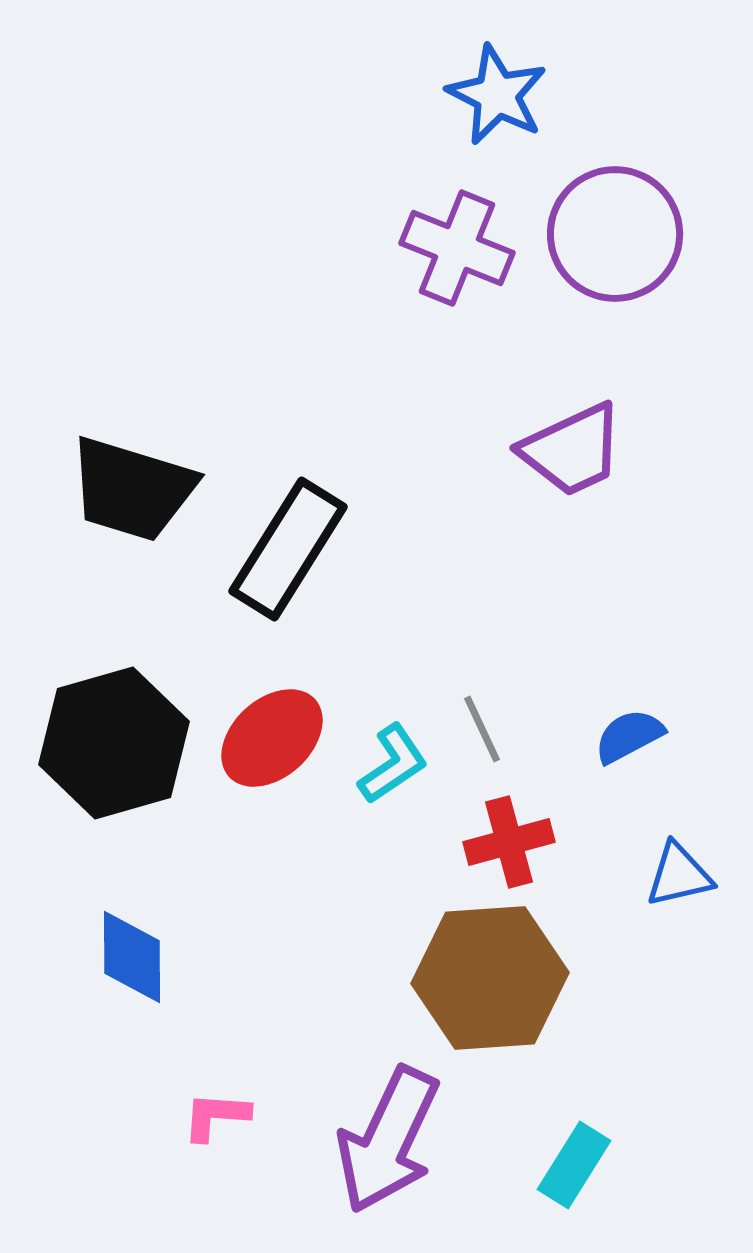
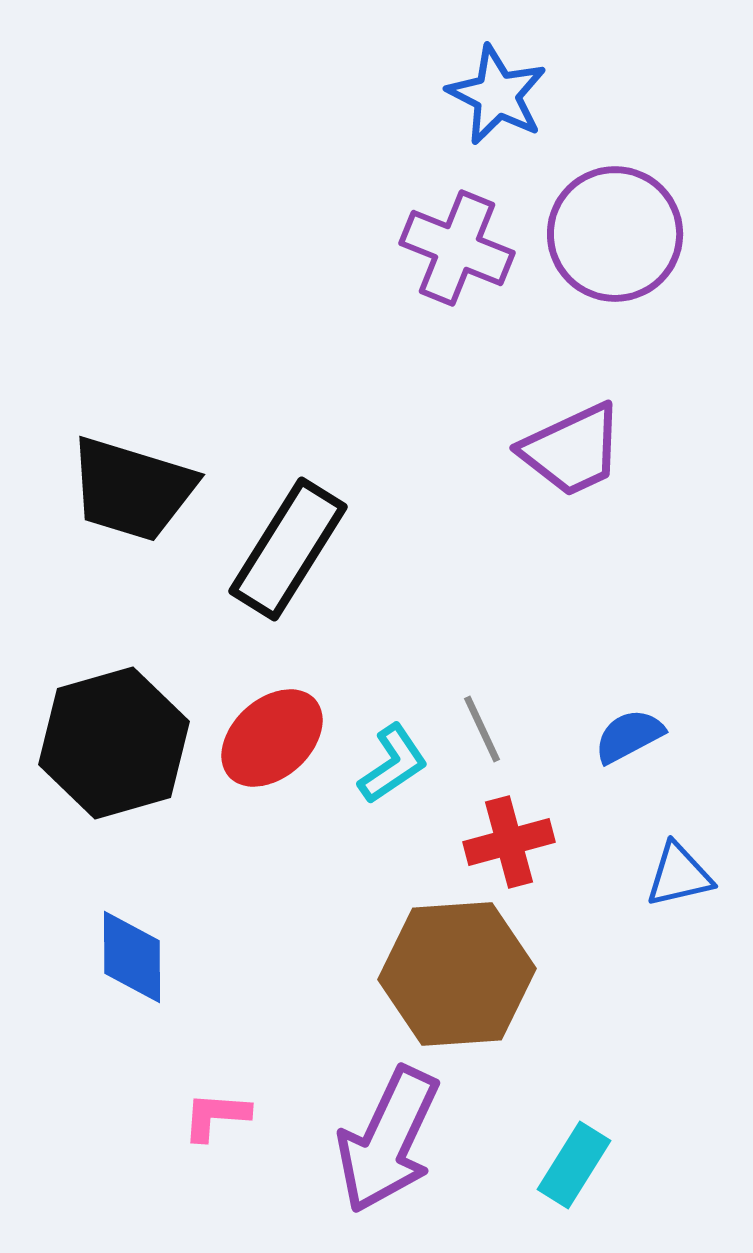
brown hexagon: moved 33 px left, 4 px up
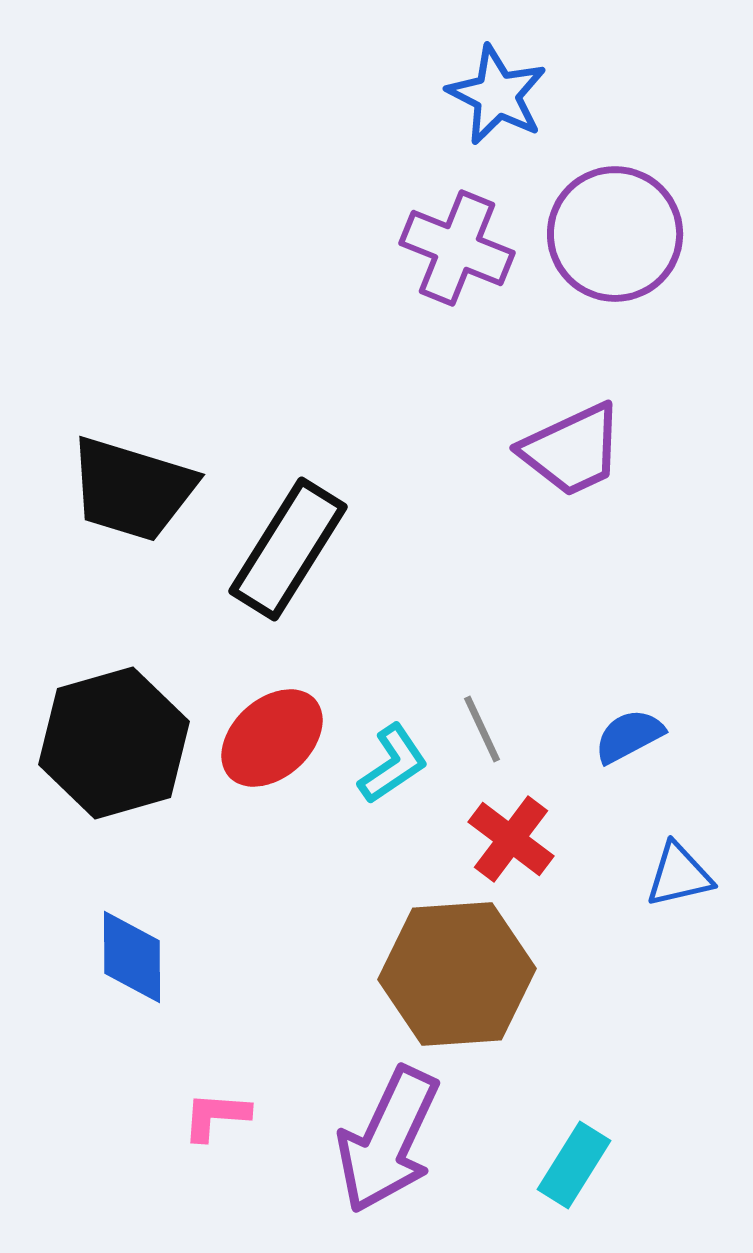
red cross: moved 2 px right, 3 px up; rotated 38 degrees counterclockwise
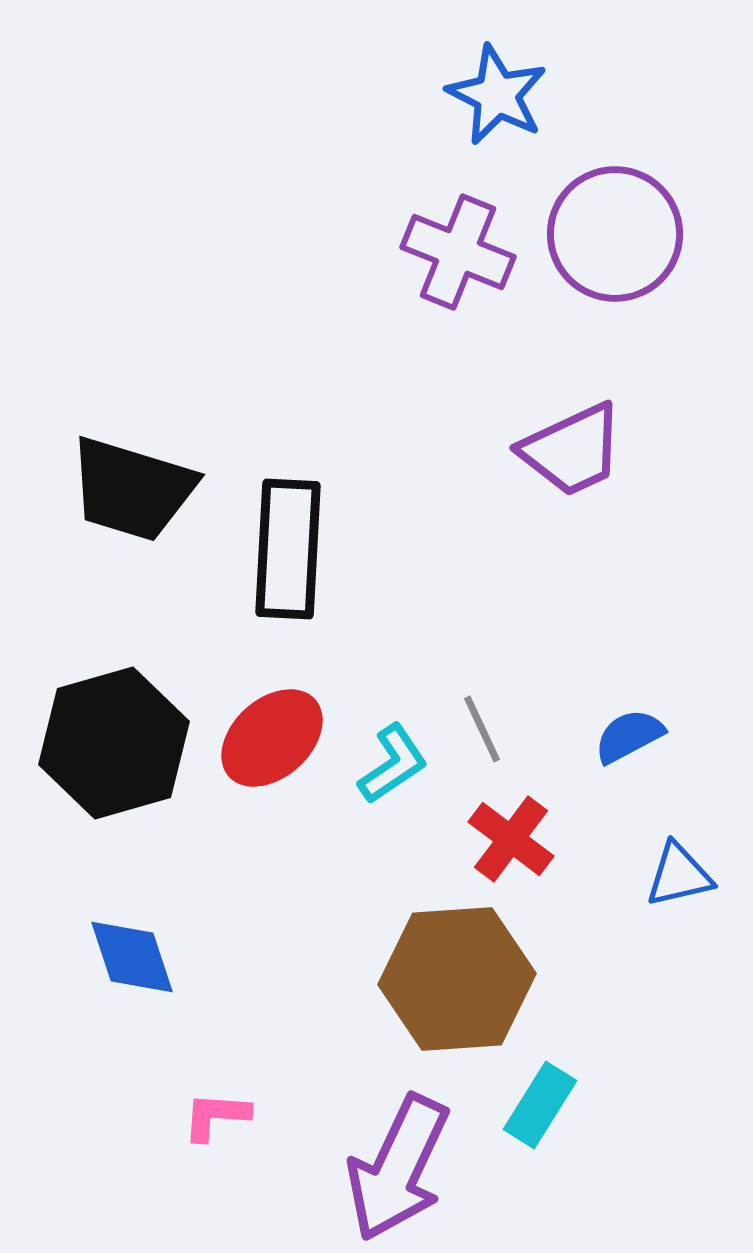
purple cross: moved 1 px right, 4 px down
black rectangle: rotated 29 degrees counterclockwise
blue diamond: rotated 18 degrees counterclockwise
brown hexagon: moved 5 px down
purple arrow: moved 10 px right, 28 px down
cyan rectangle: moved 34 px left, 60 px up
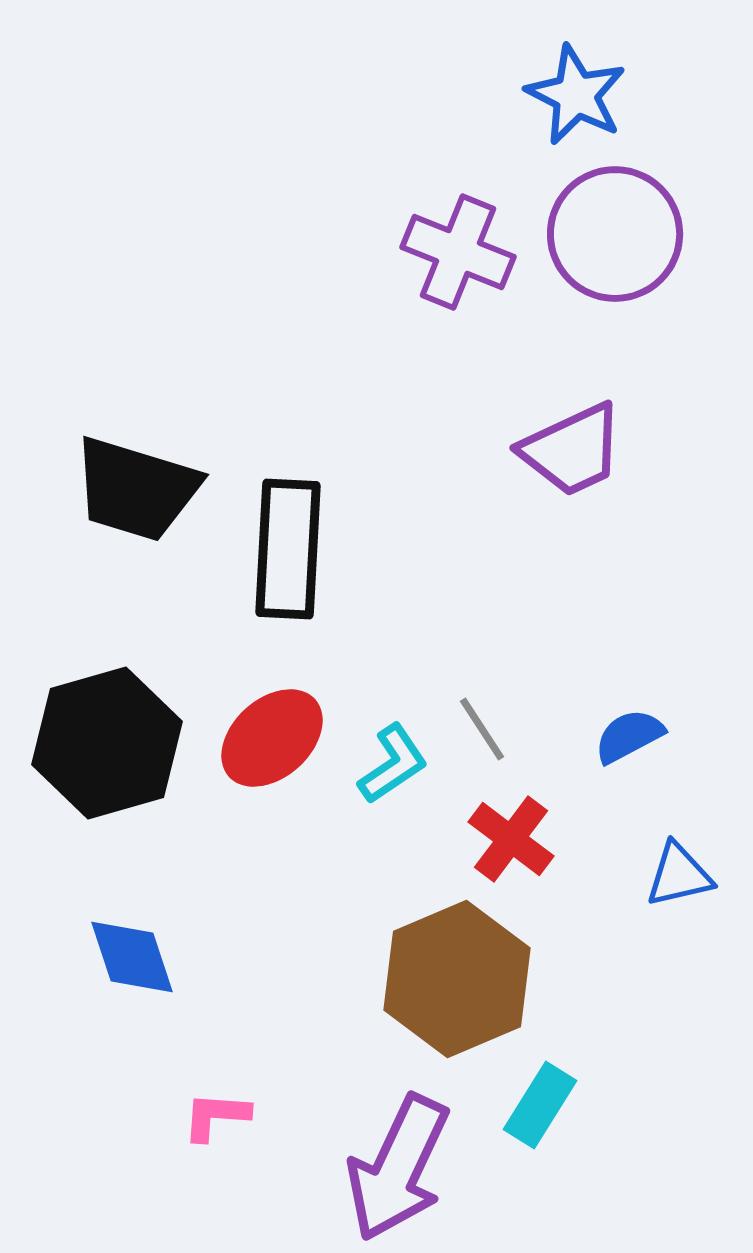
blue star: moved 79 px right
black trapezoid: moved 4 px right
gray line: rotated 8 degrees counterclockwise
black hexagon: moved 7 px left
brown hexagon: rotated 19 degrees counterclockwise
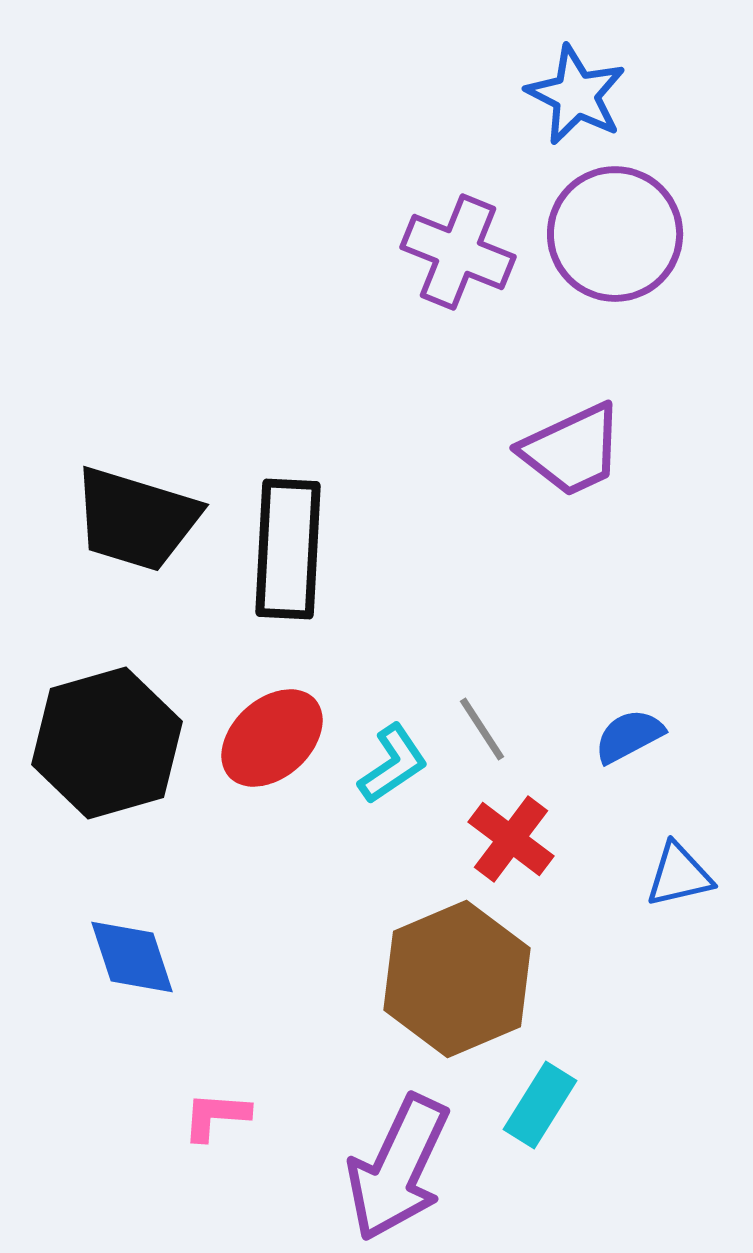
black trapezoid: moved 30 px down
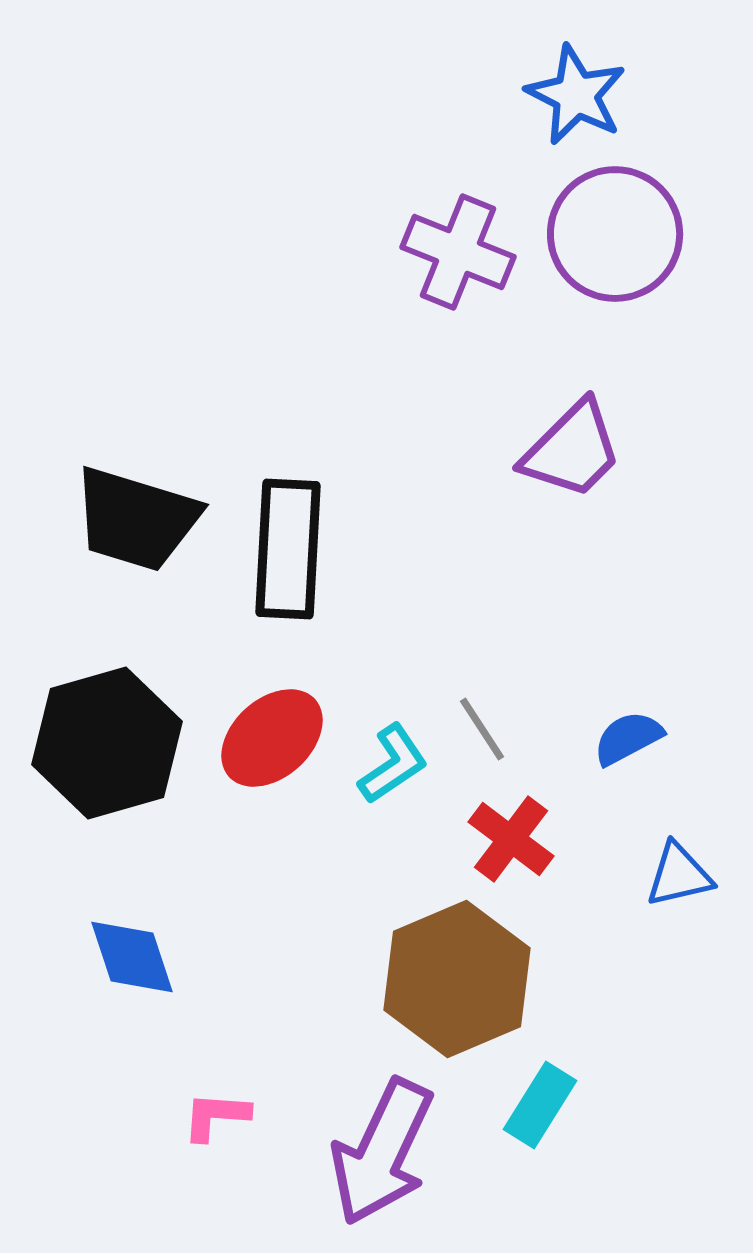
purple trapezoid: rotated 20 degrees counterclockwise
blue semicircle: moved 1 px left, 2 px down
purple arrow: moved 16 px left, 16 px up
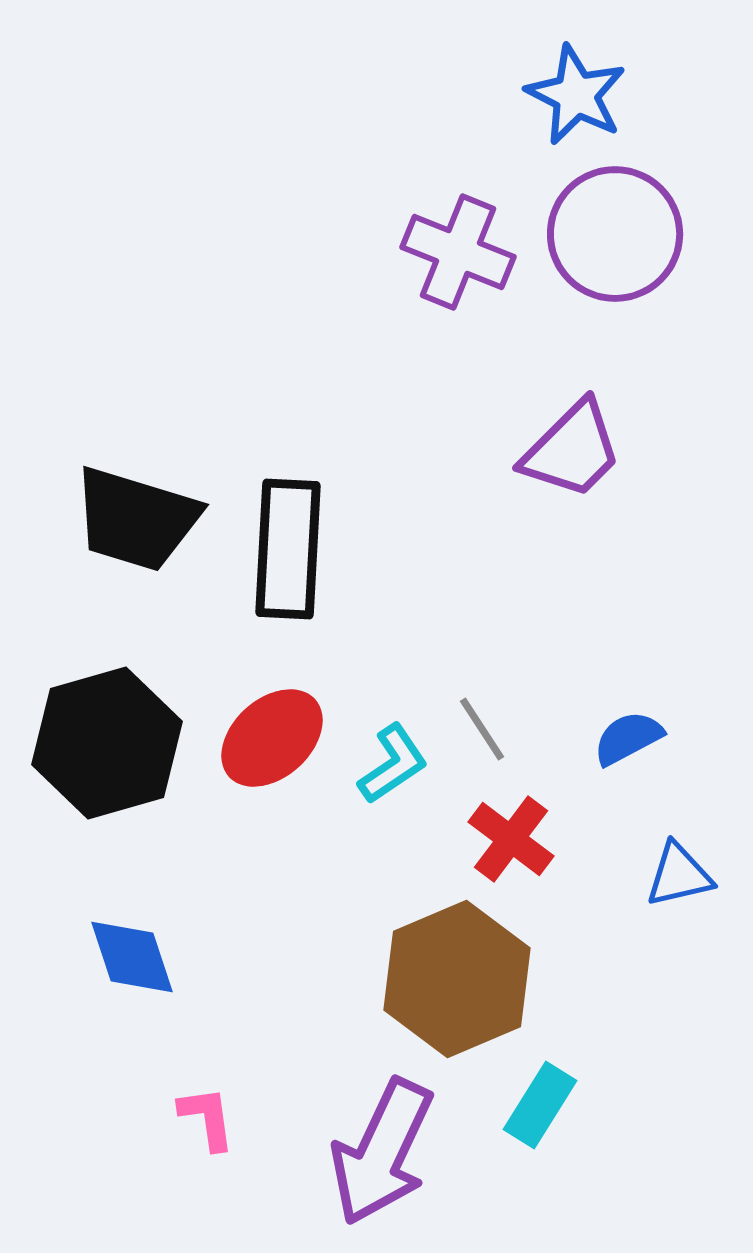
pink L-shape: moved 9 px left, 2 px down; rotated 78 degrees clockwise
